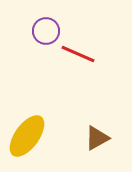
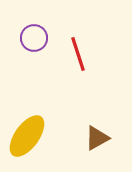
purple circle: moved 12 px left, 7 px down
red line: rotated 48 degrees clockwise
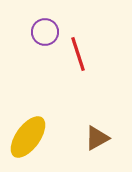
purple circle: moved 11 px right, 6 px up
yellow ellipse: moved 1 px right, 1 px down
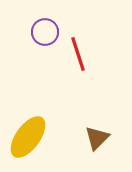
brown triangle: rotated 16 degrees counterclockwise
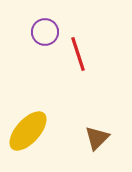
yellow ellipse: moved 6 px up; rotated 6 degrees clockwise
